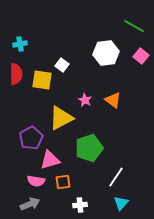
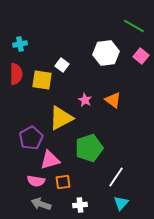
gray arrow: moved 11 px right; rotated 138 degrees counterclockwise
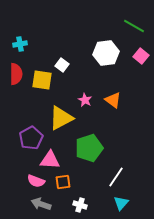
pink triangle: rotated 20 degrees clockwise
pink semicircle: rotated 12 degrees clockwise
white cross: rotated 24 degrees clockwise
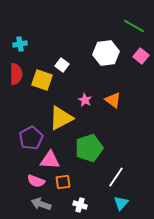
yellow square: rotated 10 degrees clockwise
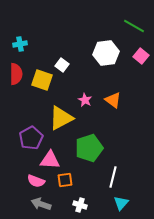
white line: moved 3 px left; rotated 20 degrees counterclockwise
orange square: moved 2 px right, 2 px up
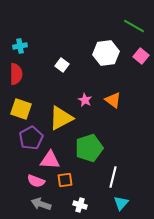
cyan cross: moved 2 px down
yellow square: moved 21 px left, 29 px down
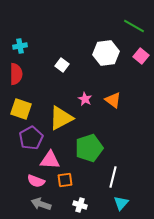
pink star: moved 1 px up
